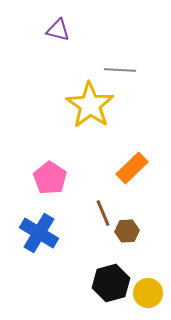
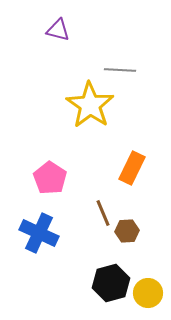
orange rectangle: rotated 20 degrees counterclockwise
blue cross: rotated 6 degrees counterclockwise
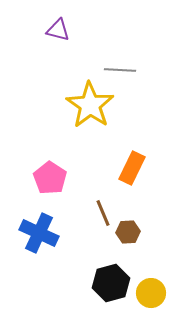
brown hexagon: moved 1 px right, 1 px down
yellow circle: moved 3 px right
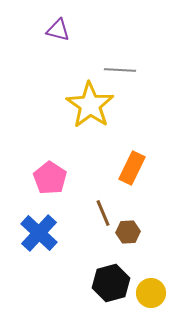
blue cross: rotated 18 degrees clockwise
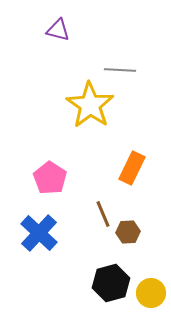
brown line: moved 1 px down
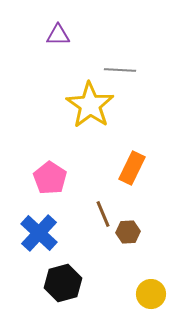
purple triangle: moved 5 px down; rotated 15 degrees counterclockwise
black hexagon: moved 48 px left
yellow circle: moved 1 px down
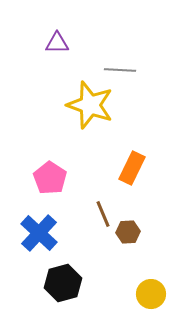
purple triangle: moved 1 px left, 8 px down
yellow star: rotated 15 degrees counterclockwise
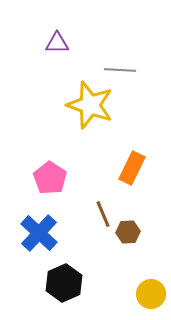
black hexagon: moved 1 px right; rotated 9 degrees counterclockwise
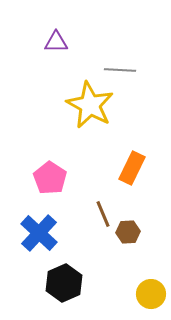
purple triangle: moved 1 px left, 1 px up
yellow star: rotated 9 degrees clockwise
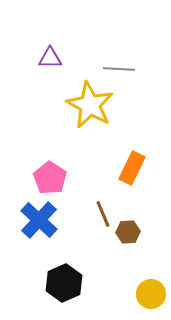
purple triangle: moved 6 px left, 16 px down
gray line: moved 1 px left, 1 px up
blue cross: moved 13 px up
